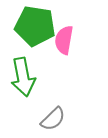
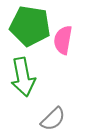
green pentagon: moved 5 px left
pink semicircle: moved 1 px left
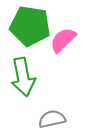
pink semicircle: rotated 36 degrees clockwise
gray semicircle: moved 1 px left; rotated 148 degrees counterclockwise
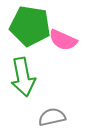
pink semicircle: rotated 112 degrees counterclockwise
gray semicircle: moved 2 px up
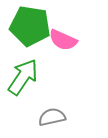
green arrow: rotated 135 degrees counterclockwise
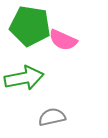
green arrow: moved 1 px right, 1 px down; rotated 45 degrees clockwise
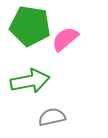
pink semicircle: moved 2 px right, 1 px up; rotated 116 degrees clockwise
green arrow: moved 6 px right, 3 px down
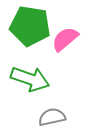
green arrow: moved 2 px up; rotated 30 degrees clockwise
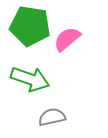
pink semicircle: moved 2 px right
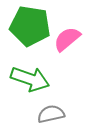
gray semicircle: moved 1 px left, 3 px up
